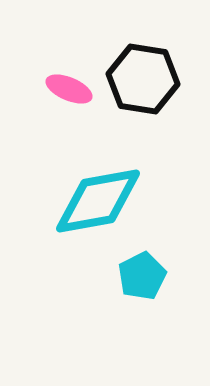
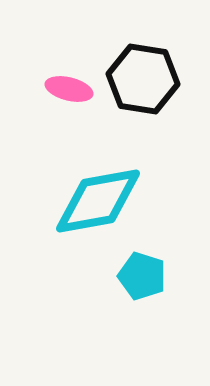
pink ellipse: rotated 9 degrees counterclockwise
cyan pentagon: rotated 27 degrees counterclockwise
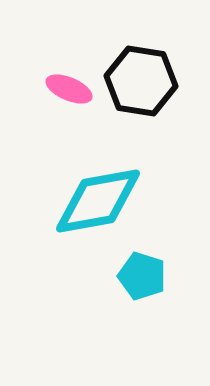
black hexagon: moved 2 px left, 2 px down
pink ellipse: rotated 9 degrees clockwise
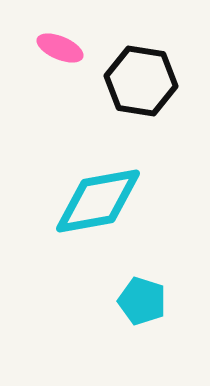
pink ellipse: moved 9 px left, 41 px up
cyan pentagon: moved 25 px down
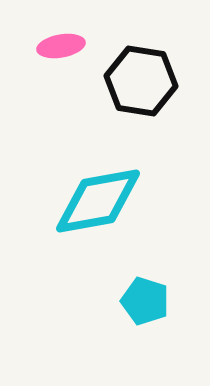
pink ellipse: moved 1 px right, 2 px up; rotated 33 degrees counterclockwise
cyan pentagon: moved 3 px right
